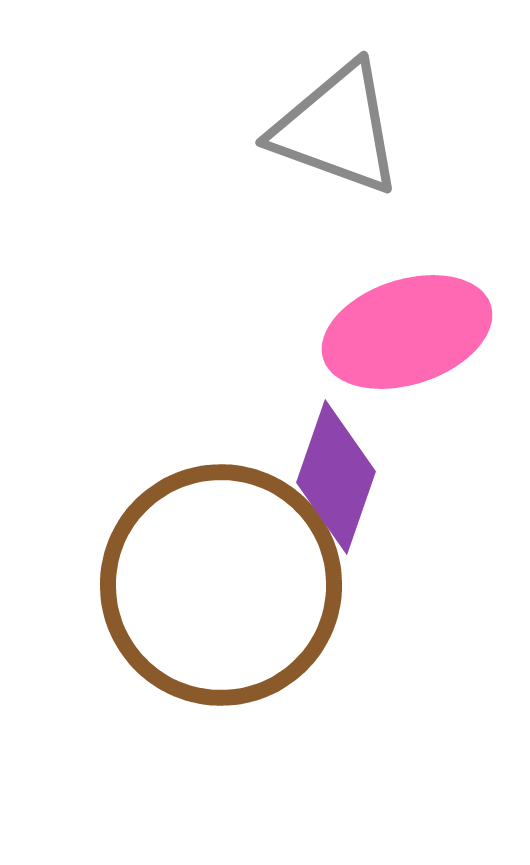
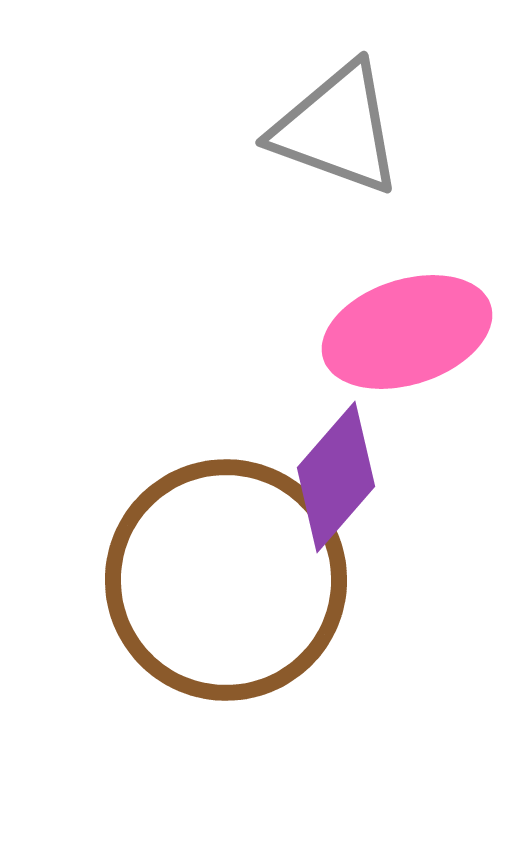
purple diamond: rotated 22 degrees clockwise
brown circle: moved 5 px right, 5 px up
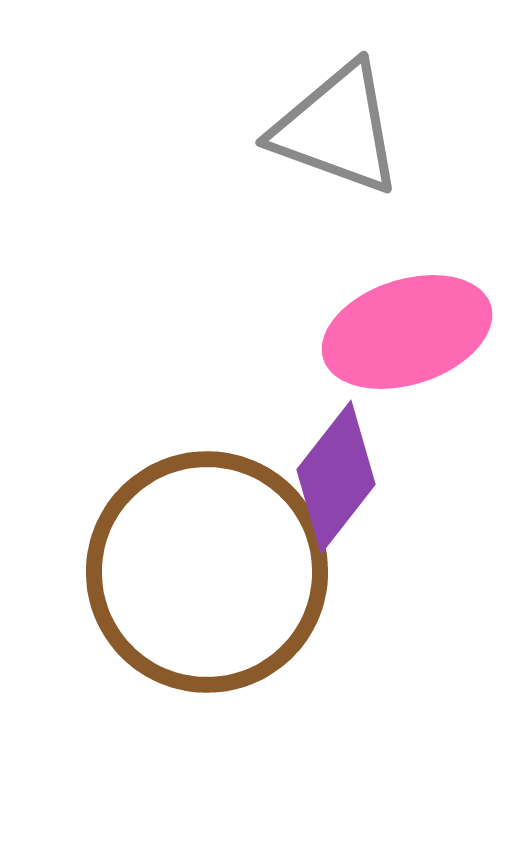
purple diamond: rotated 3 degrees counterclockwise
brown circle: moved 19 px left, 8 px up
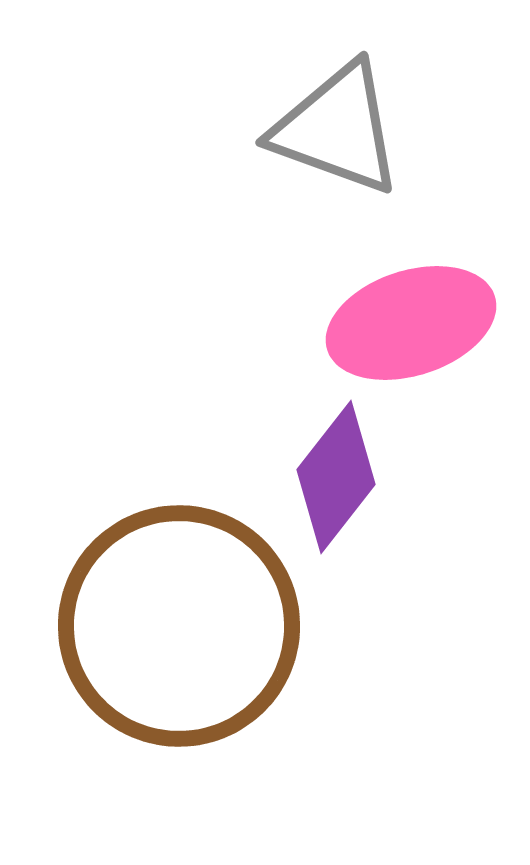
pink ellipse: moved 4 px right, 9 px up
brown circle: moved 28 px left, 54 px down
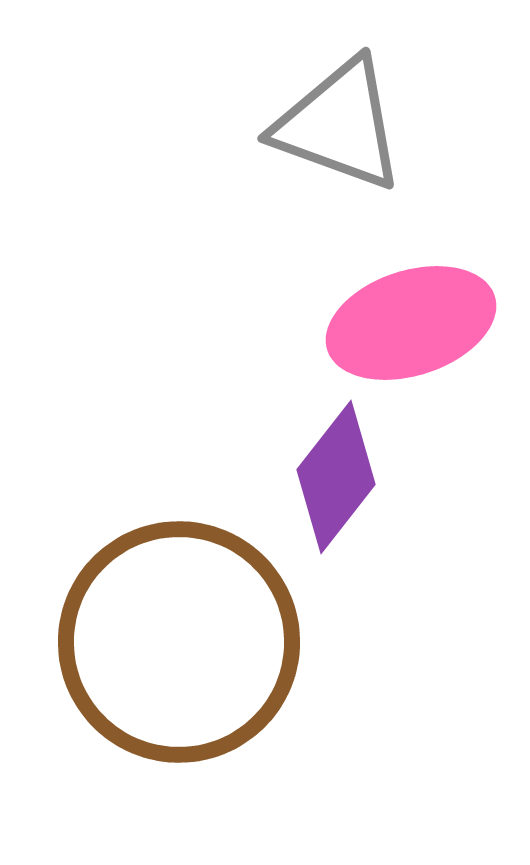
gray triangle: moved 2 px right, 4 px up
brown circle: moved 16 px down
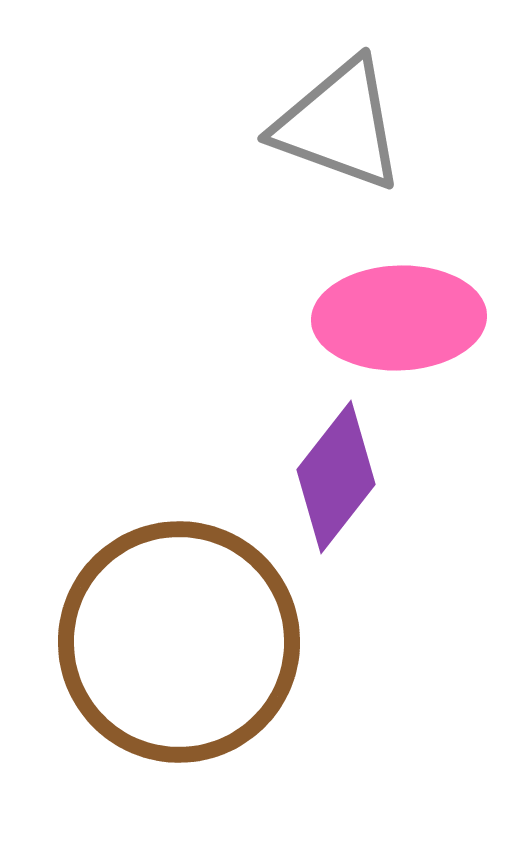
pink ellipse: moved 12 px left, 5 px up; rotated 16 degrees clockwise
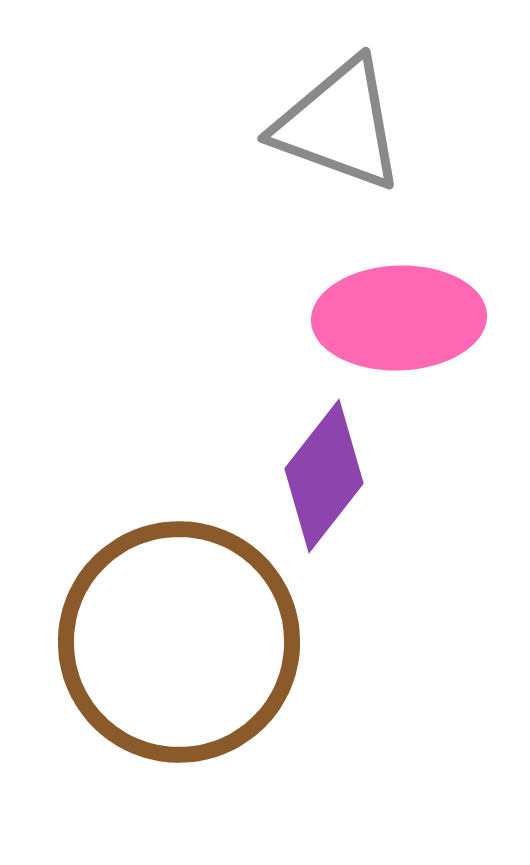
purple diamond: moved 12 px left, 1 px up
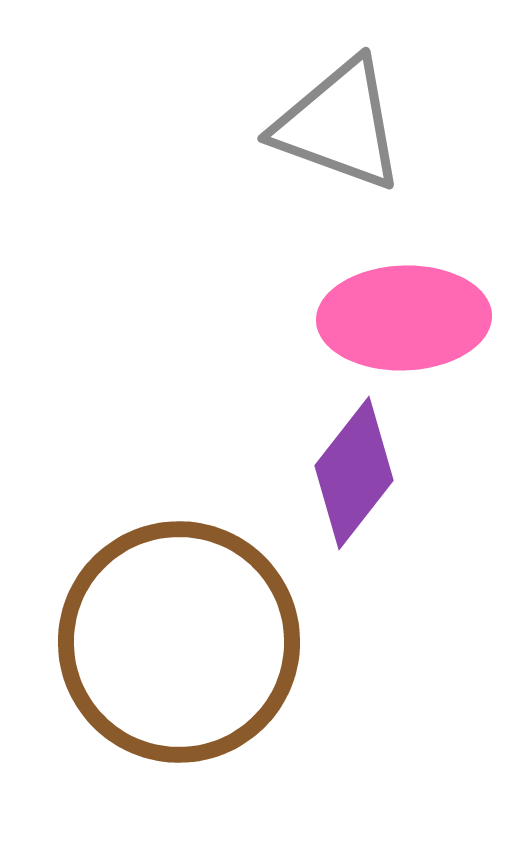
pink ellipse: moved 5 px right
purple diamond: moved 30 px right, 3 px up
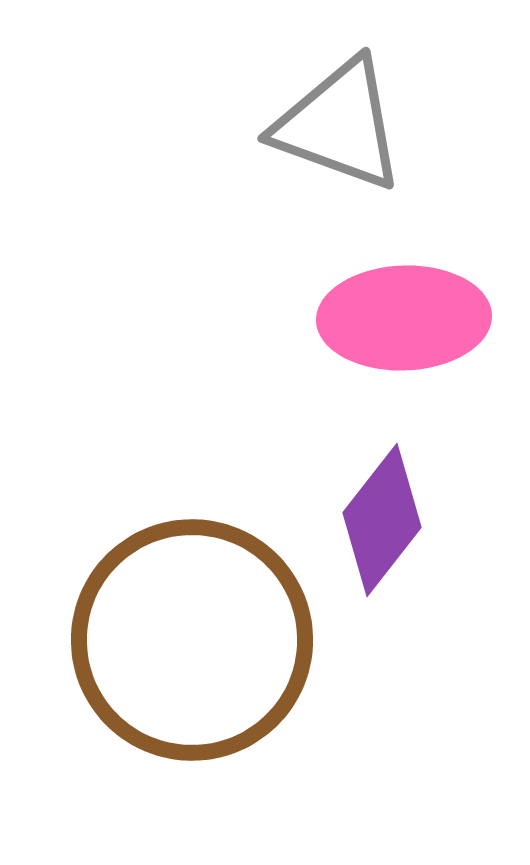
purple diamond: moved 28 px right, 47 px down
brown circle: moved 13 px right, 2 px up
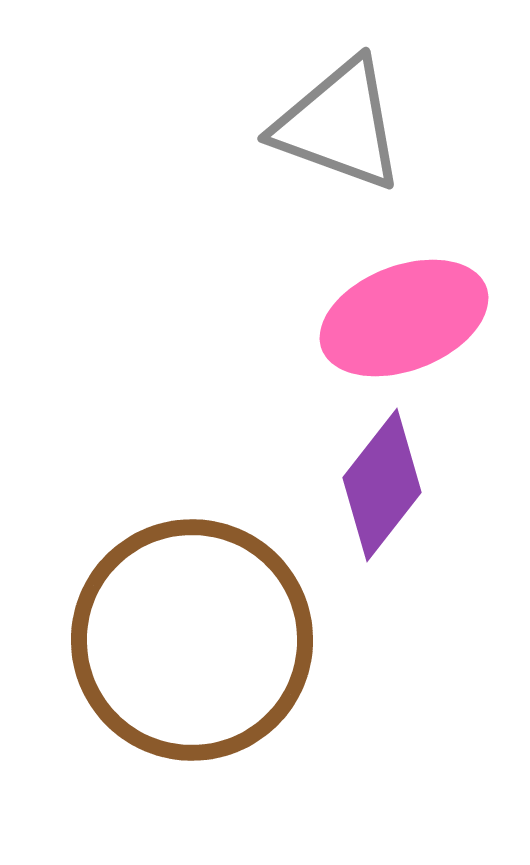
pink ellipse: rotated 19 degrees counterclockwise
purple diamond: moved 35 px up
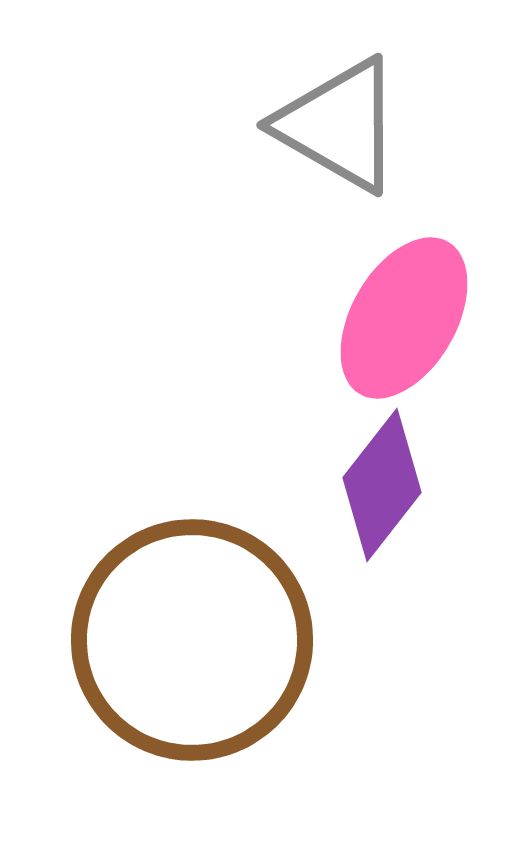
gray triangle: rotated 10 degrees clockwise
pink ellipse: rotated 39 degrees counterclockwise
